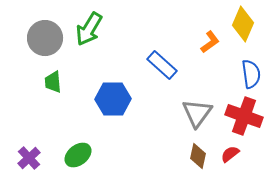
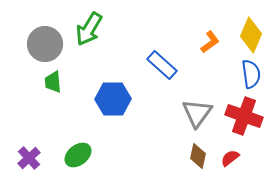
yellow diamond: moved 8 px right, 11 px down
gray circle: moved 6 px down
red semicircle: moved 4 px down
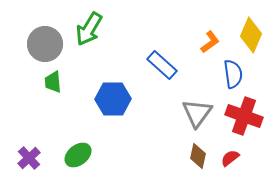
blue semicircle: moved 18 px left
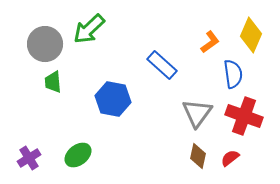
green arrow: rotated 16 degrees clockwise
blue hexagon: rotated 12 degrees clockwise
purple cross: rotated 10 degrees clockwise
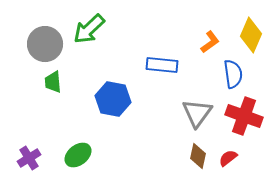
blue rectangle: rotated 36 degrees counterclockwise
red semicircle: moved 2 px left
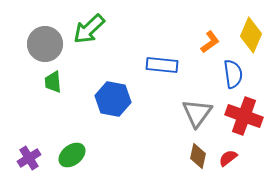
green ellipse: moved 6 px left
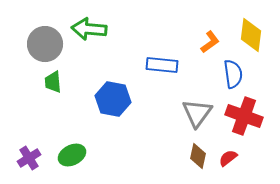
green arrow: rotated 48 degrees clockwise
yellow diamond: rotated 16 degrees counterclockwise
green ellipse: rotated 12 degrees clockwise
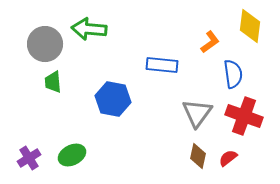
yellow diamond: moved 1 px left, 9 px up
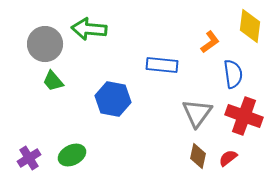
green trapezoid: moved 1 px up; rotated 35 degrees counterclockwise
